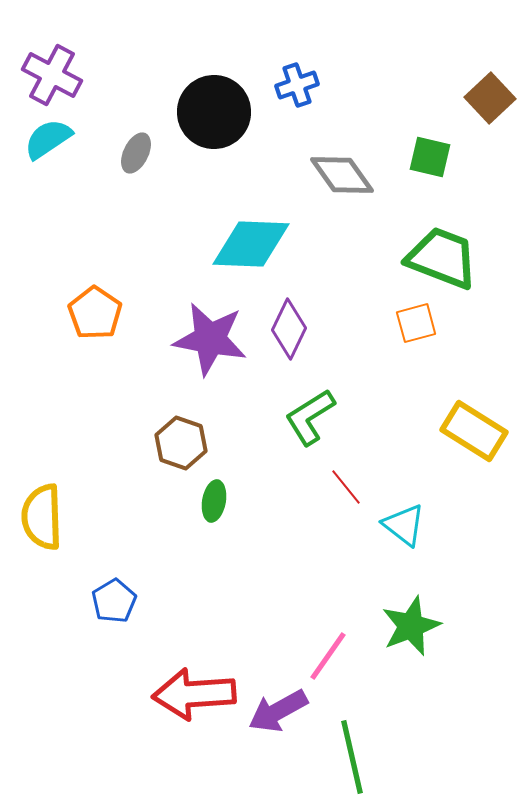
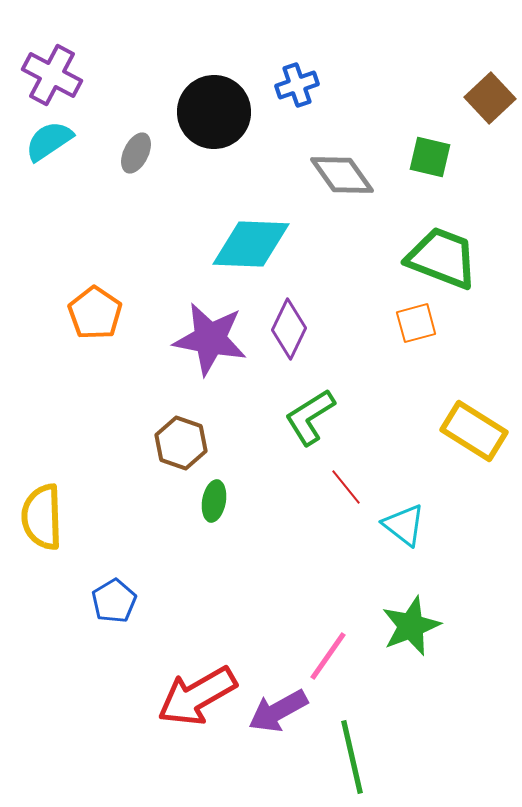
cyan semicircle: moved 1 px right, 2 px down
red arrow: moved 3 px right, 2 px down; rotated 26 degrees counterclockwise
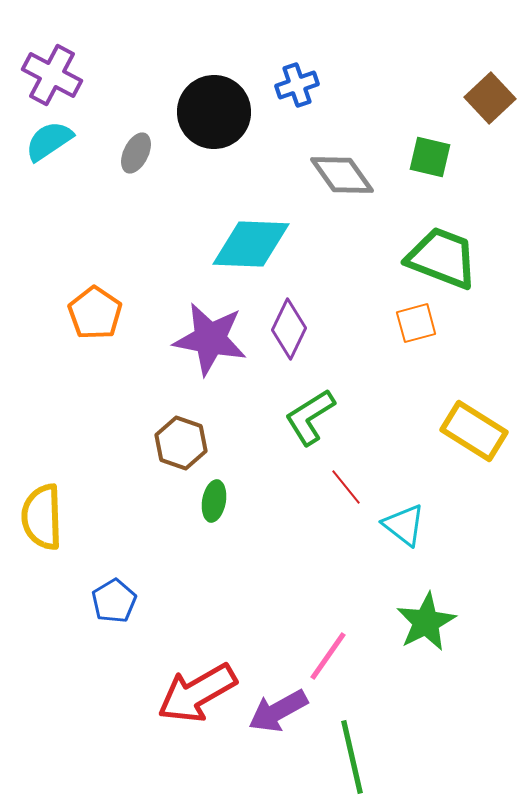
green star: moved 15 px right, 4 px up; rotated 6 degrees counterclockwise
red arrow: moved 3 px up
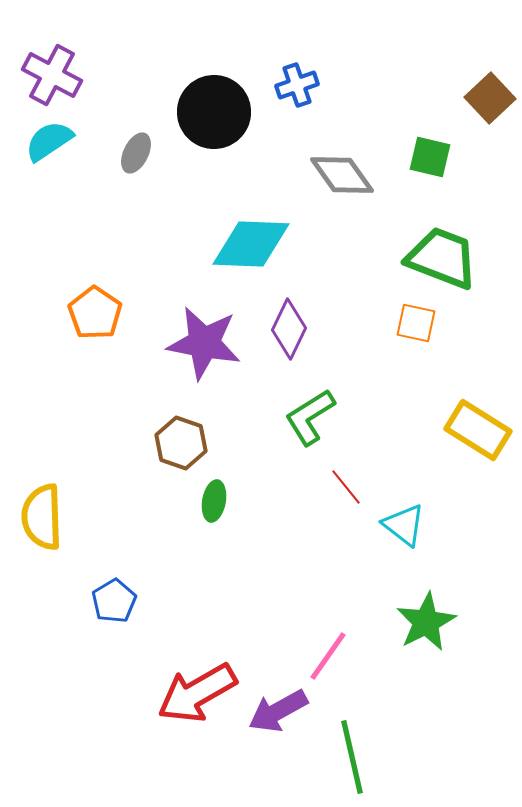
orange square: rotated 27 degrees clockwise
purple star: moved 6 px left, 4 px down
yellow rectangle: moved 4 px right, 1 px up
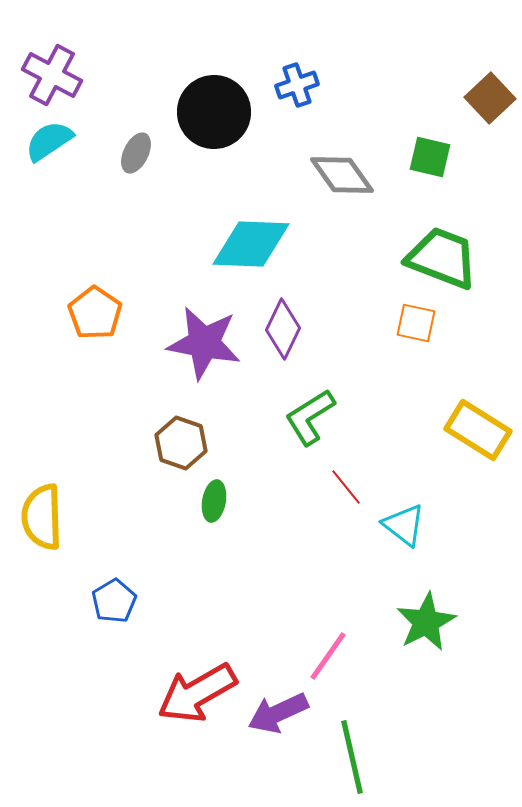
purple diamond: moved 6 px left
purple arrow: moved 2 px down; rotated 4 degrees clockwise
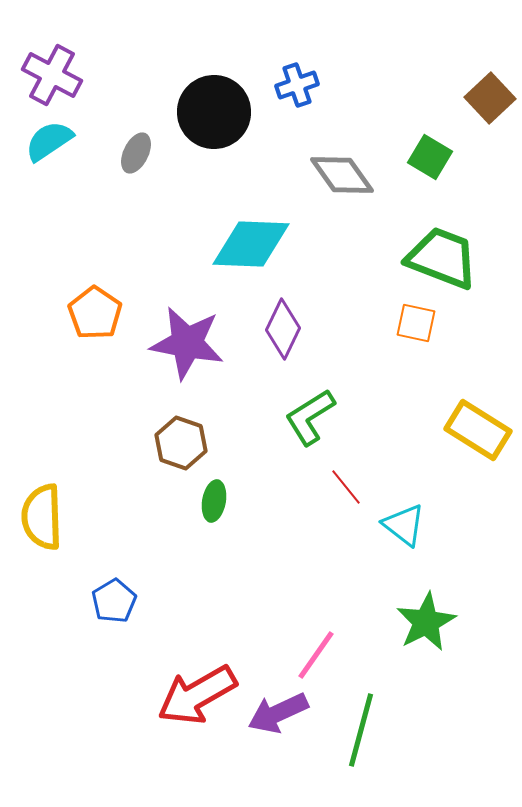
green square: rotated 18 degrees clockwise
purple star: moved 17 px left
pink line: moved 12 px left, 1 px up
red arrow: moved 2 px down
green line: moved 9 px right, 27 px up; rotated 28 degrees clockwise
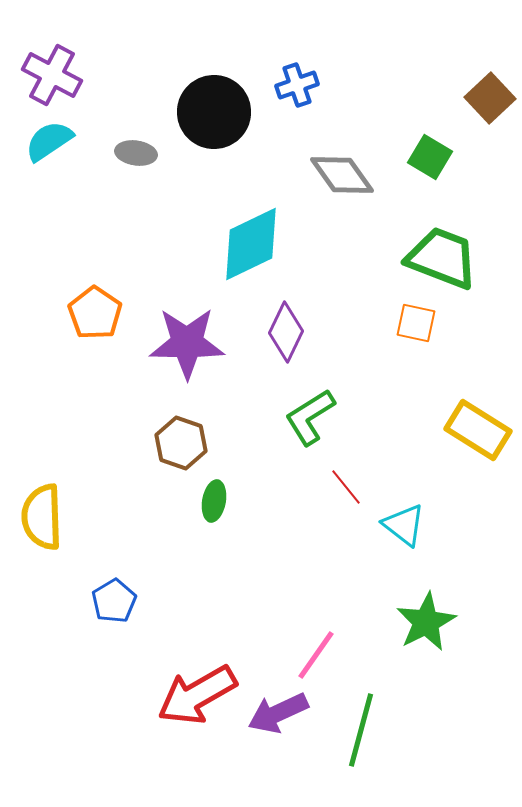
gray ellipse: rotated 72 degrees clockwise
cyan diamond: rotated 28 degrees counterclockwise
purple diamond: moved 3 px right, 3 px down
purple star: rotated 10 degrees counterclockwise
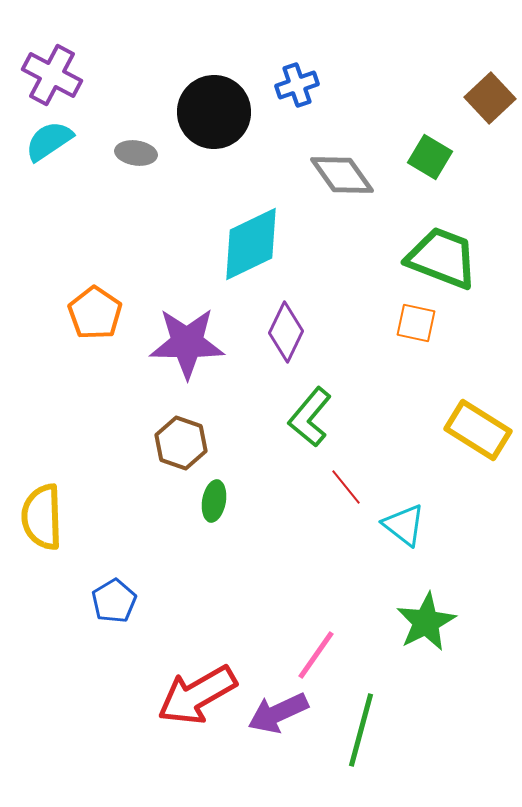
green L-shape: rotated 18 degrees counterclockwise
